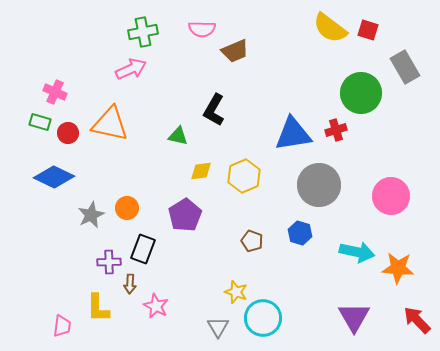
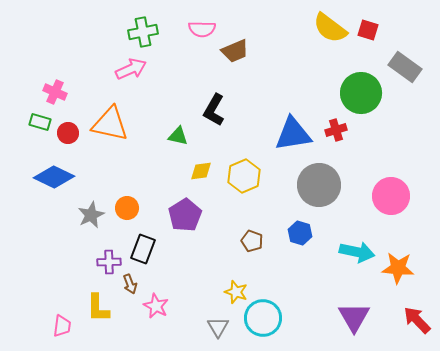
gray rectangle: rotated 24 degrees counterclockwise
brown arrow: rotated 24 degrees counterclockwise
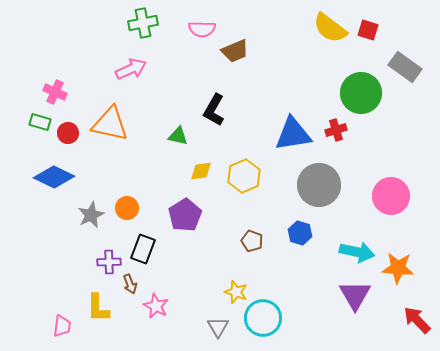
green cross: moved 9 px up
purple triangle: moved 1 px right, 22 px up
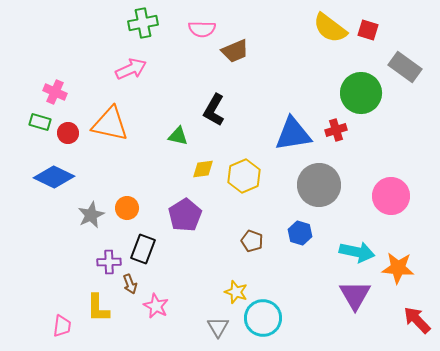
yellow diamond: moved 2 px right, 2 px up
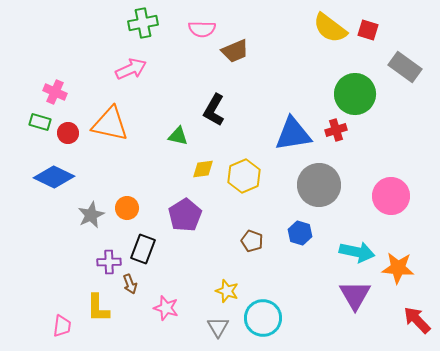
green circle: moved 6 px left, 1 px down
yellow star: moved 9 px left, 1 px up
pink star: moved 10 px right, 2 px down; rotated 10 degrees counterclockwise
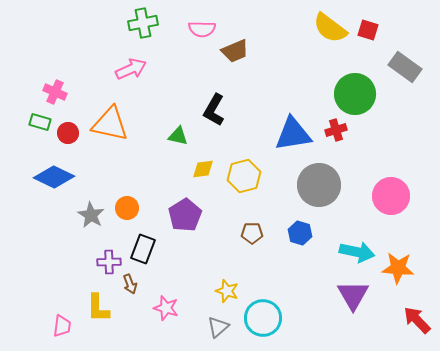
yellow hexagon: rotated 8 degrees clockwise
gray star: rotated 16 degrees counterclockwise
brown pentagon: moved 8 px up; rotated 20 degrees counterclockwise
purple triangle: moved 2 px left
gray triangle: rotated 20 degrees clockwise
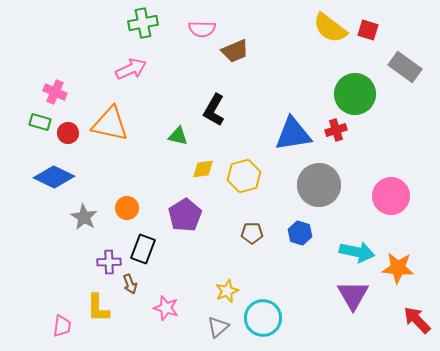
gray star: moved 7 px left, 2 px down
yellow star: rotated 30 degrees clockwise
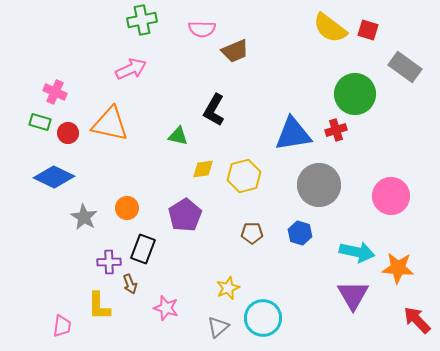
green cross: moved 1 px left, 3 px up
yellow star: moved 1 px right, 3 px up
yellow L-shape: moved 1 px right, 2 px up
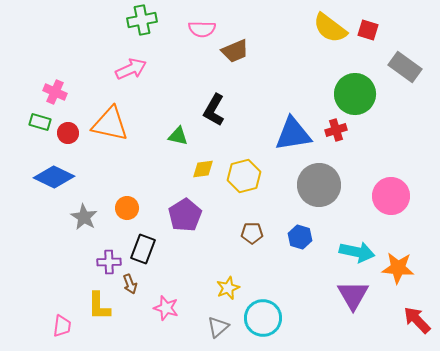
blue hexagon: moved 4 px down
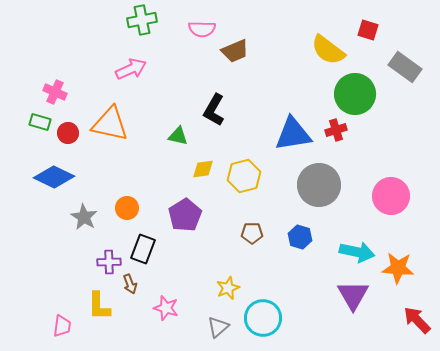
yellow semicircle: moved 2 px left, 22 px down
